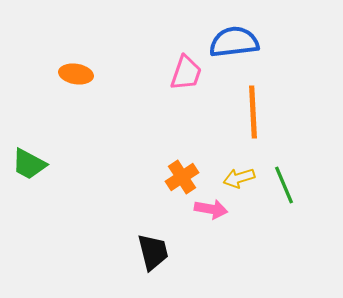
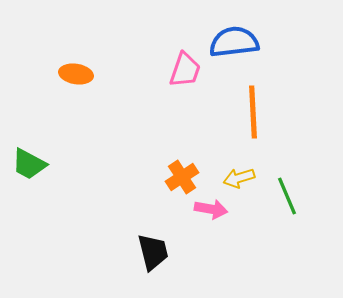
pink trapezoid: moved 1 px left, 3 px up
green line: moved 3 px right, 11 px down
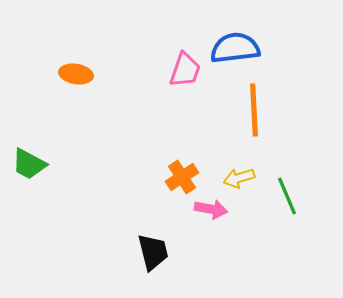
blue semicircle: moved 1 px right, 6 px down
orange line: moved 1 px right, 2 px up
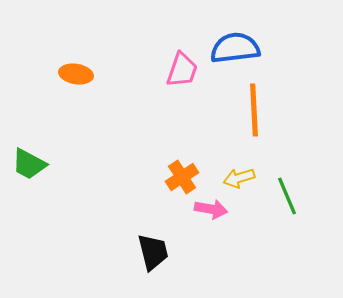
pink trapezoid: moved 3 px left
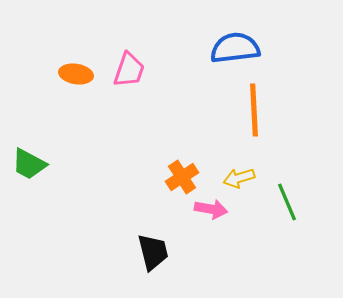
pink trapezoid: moved 53 px left
green line: moved 6 px down
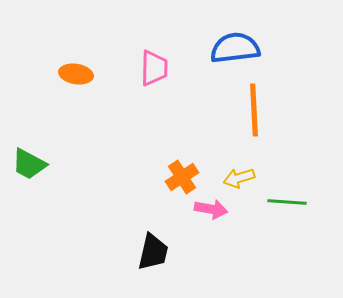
pink trapezoid: moved 25 px right, 2 px up; rotated 18 degrees counterclockwise
green line: rotated 63 degrees counterclockwise
black trapezoid: rotated 27 degrees clockwise
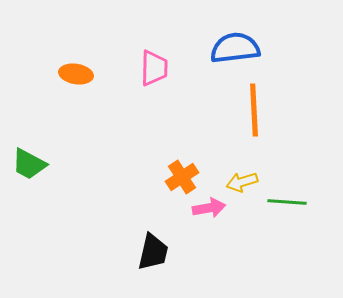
yellow arrow: moved 3 px right, 4 px down
pink arrow: moved 2 px left, 1 px up; rotated 20 degrees counterclockwise
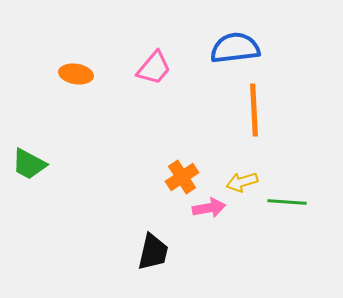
pink trapezoid: rotated 39 degrees clockwise
